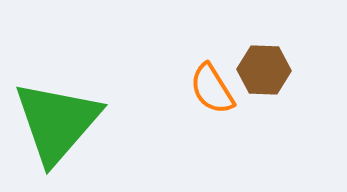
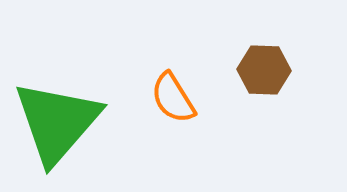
orange semicircle: moved 39 px left, 9 px down
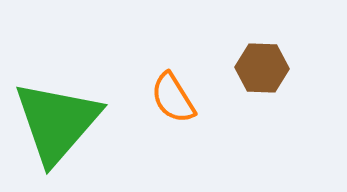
brown hexagon: moved 2 px left, 2 px up
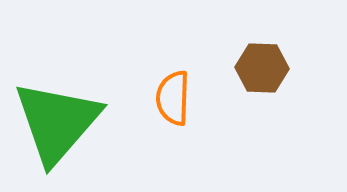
orange semicircle: rotated 34 degrees clockwise
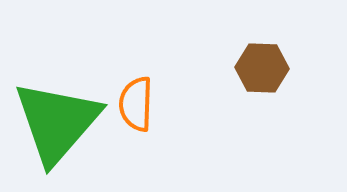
orange semicircle: moved 37 px left, 6 px down
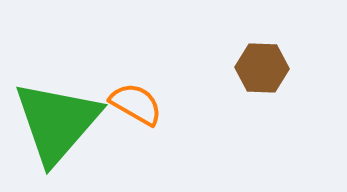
orange semicircle: rotated 118 degrees clockwise
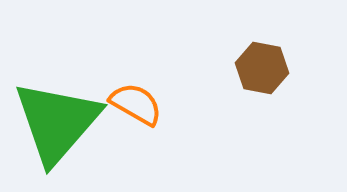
brown hexagon: rotated 9 degrees clockwise
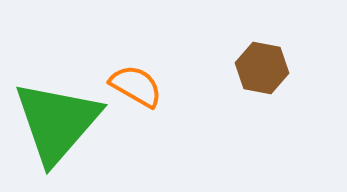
orange semicircle: moved 18 px up
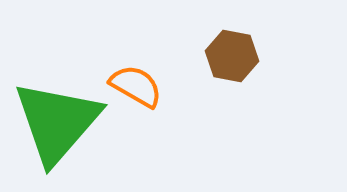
brown hexagon: moved 30 px left, 12 px up
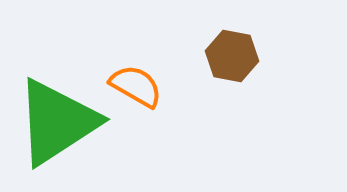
green triangle: rotated 16 degrees clockwise
